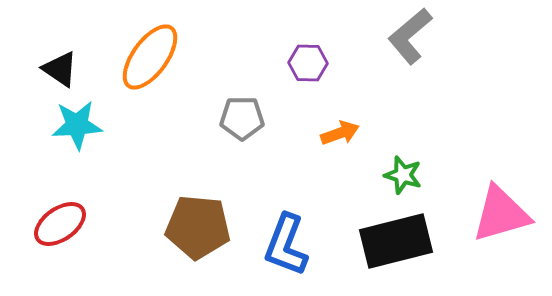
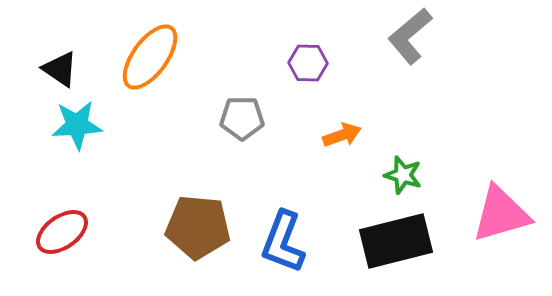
orange arrow: moved 2 px right, 2 px down
red ellipse: moved 2 px right, 8 px down
blue L-shape: moved 3 px left, 3 px up
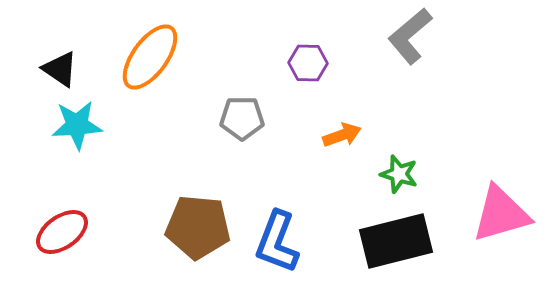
green star: moved 4 px left, 1 px up
blue L-shape: moved 6 px left
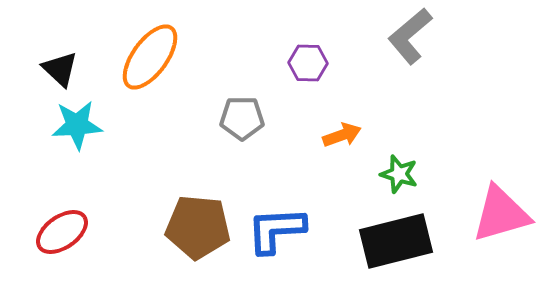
black triangle: rotated 9 degrees clockwise
blue L-shape: moved 1 px left, 12 px up; rotated 66 degrees clockwise
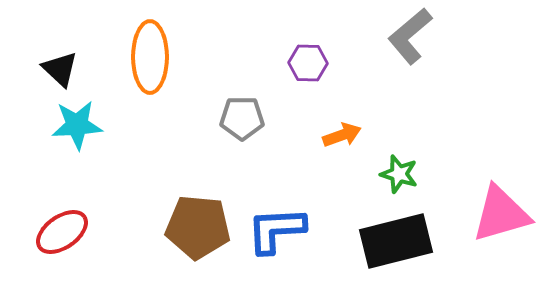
orange ellipse: rotated 36 degrees counterclockwise
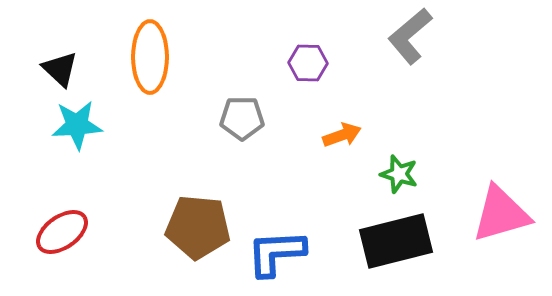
blue L-shape: moved 23 px down
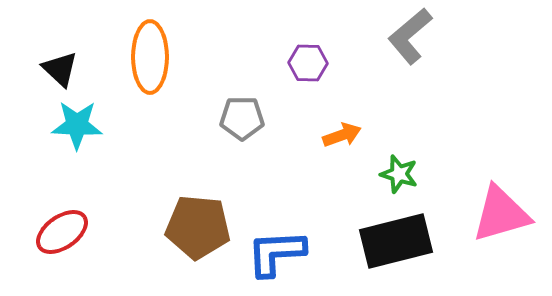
cyan star: rotated 6 degrees clockwise
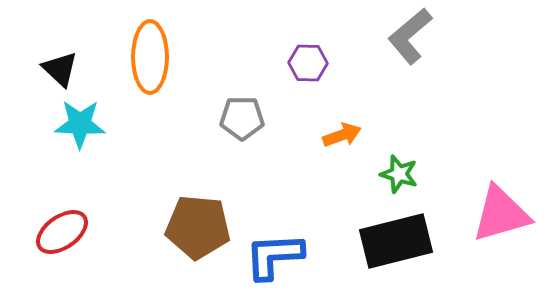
cyan star: moved 3 px right, 1 px up
blue L-shape: moved 2 px left, 3 px down
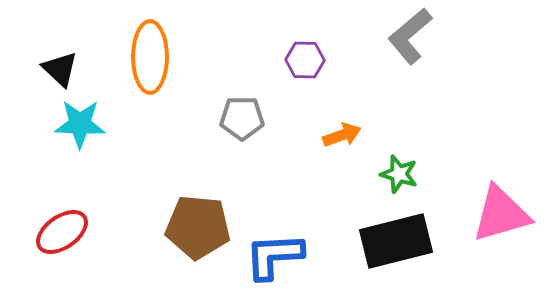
purple hexagon: moved 3 px left, 3 px up
